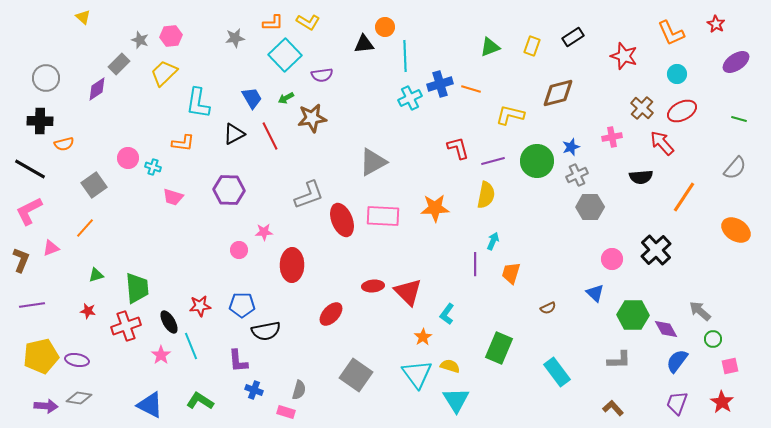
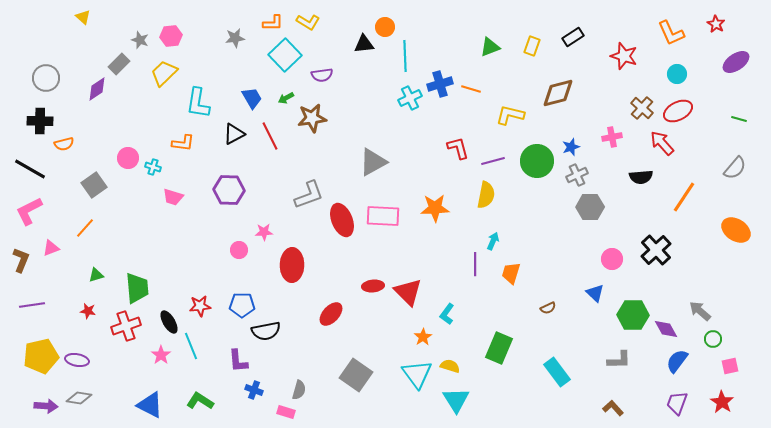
red ellipse at (682, 111): moved 4 px left
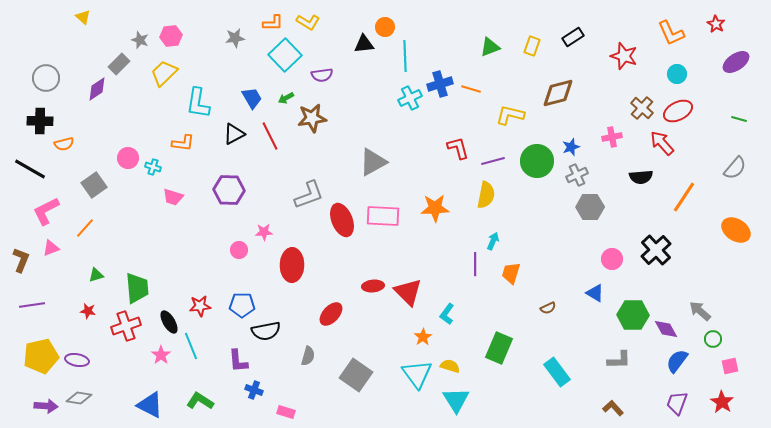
pink L-shape at (29, 211): moved 17 px right
blue triangle at (595, 293): rotated 12 degrees counterclockwise
gray semicircle at (299, 390): moved 9 px right, 34 px up
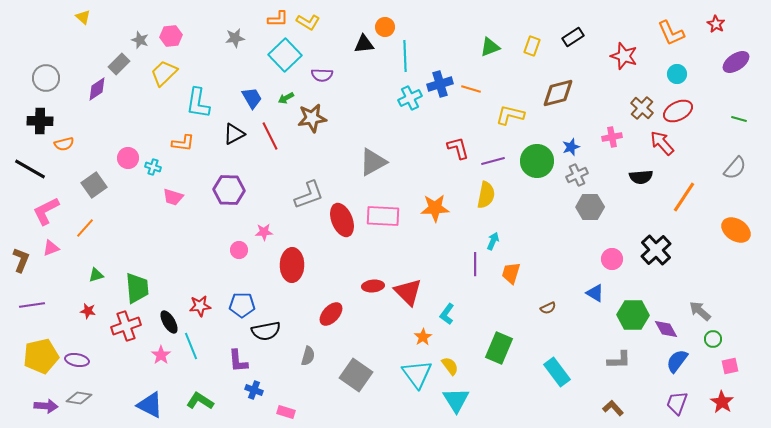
orange L-shape at (273, 23): moved 5 px right, 4 px up
purple semicircle at (322, 75): rotated 10 degrees clockwise
yellow semicircle at (450, 366): rotated 36 degrees clockwise
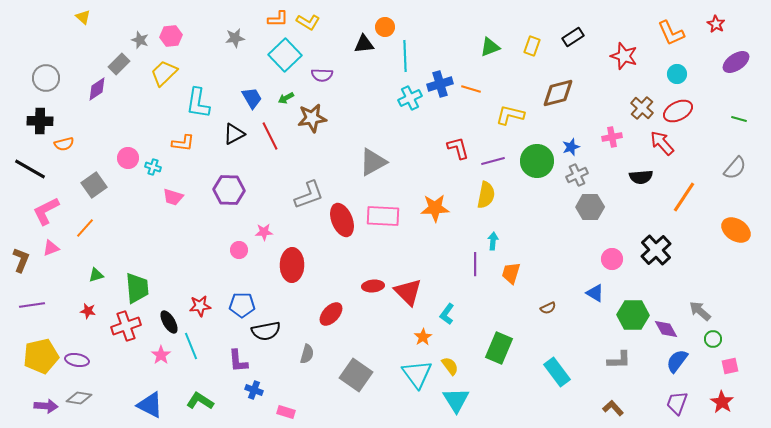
cyan arrow at (493, 241): rotated 18 degrees counterclockwise
gray semicircle at (308, 356): moved 1 px left, 2 px up
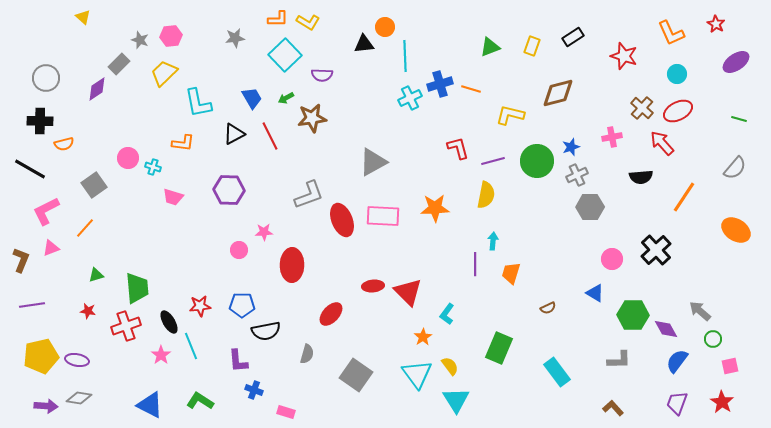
cyan L-shape at (198, 103): rotated 20 degrees counterclockwise
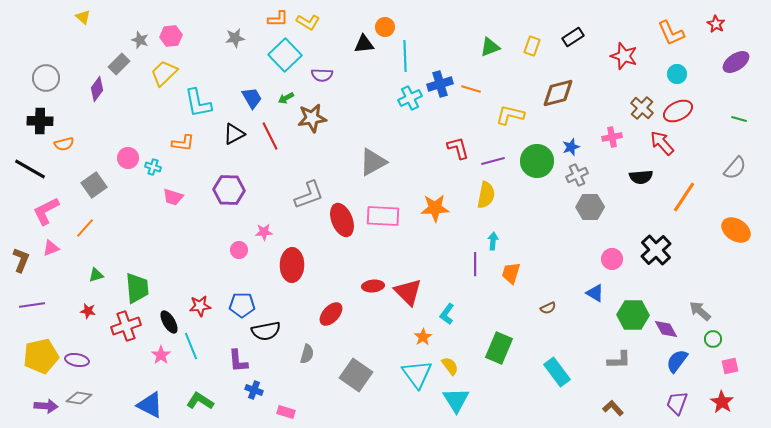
purple diamond at (97, 89): rotated 20 degrees counterclockwise
